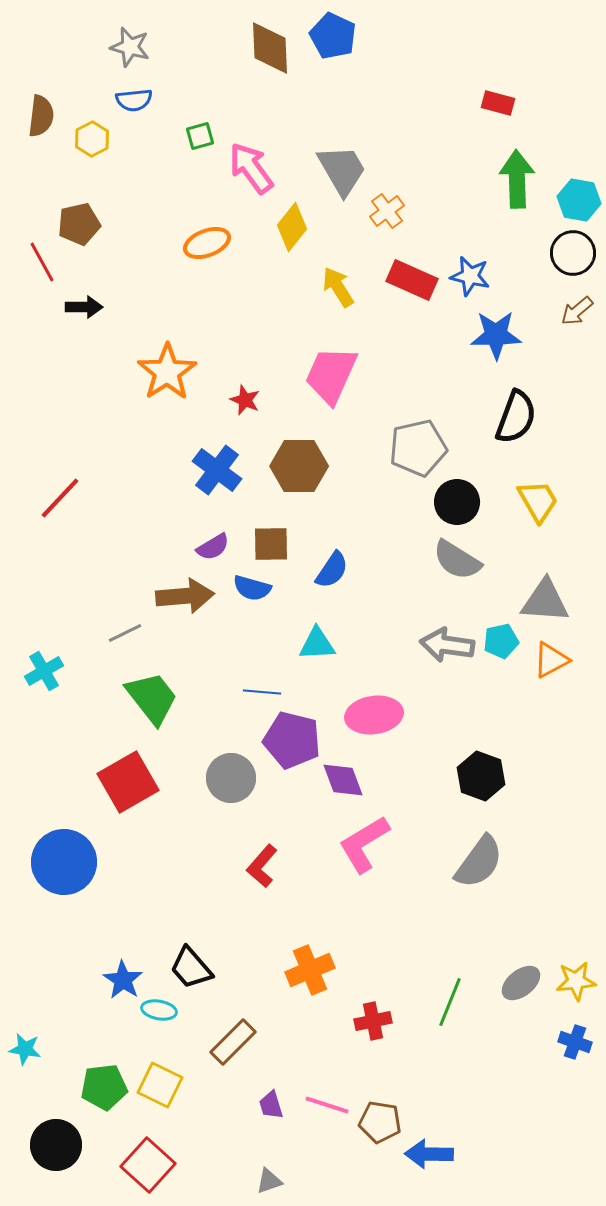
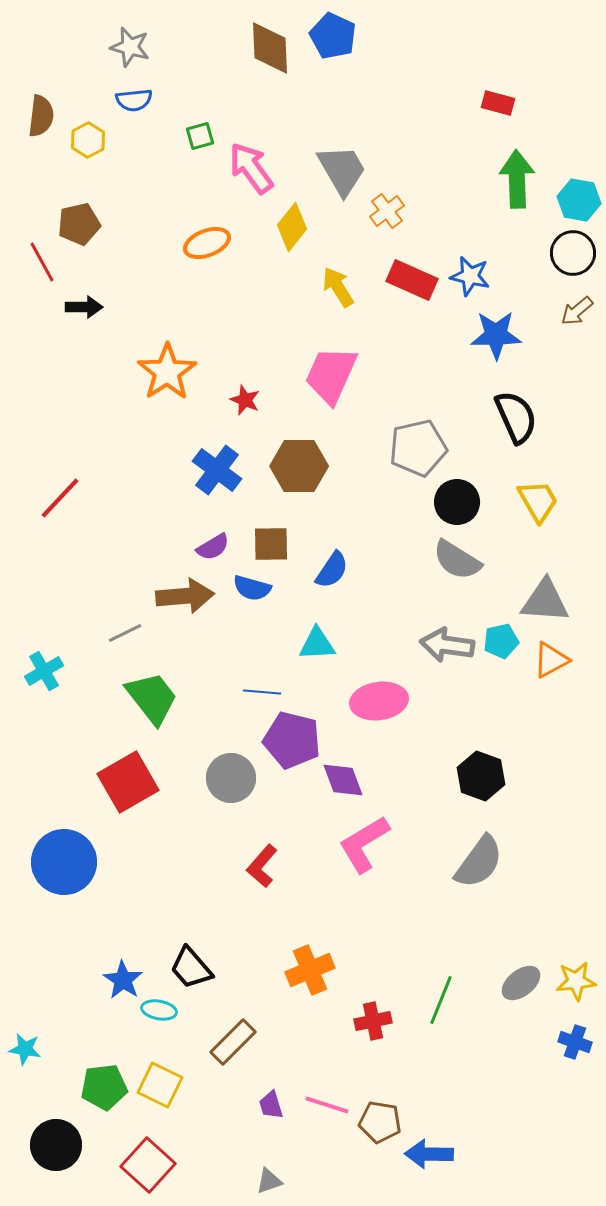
yellow hexagon at (92, 139): moved 4 px left, 1 px down
black semicircle at (516, 417): rotated 44 degrees counterclockwise
pink ellipse at (374, 715): moved 5 px right, 14 px up
green line at (450, 1002): moved 9 px left, 2 px up
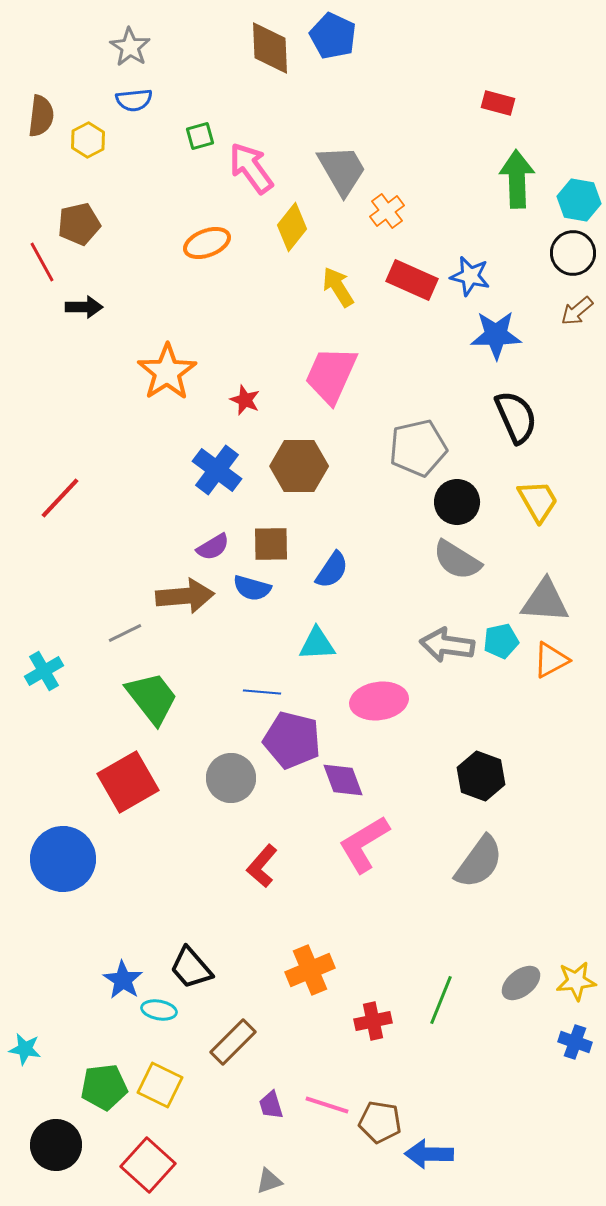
gray star at (130, 47): rotated 18 degrees clockwise
blue circle at (64, 862): moved 1 px left, 3 px up
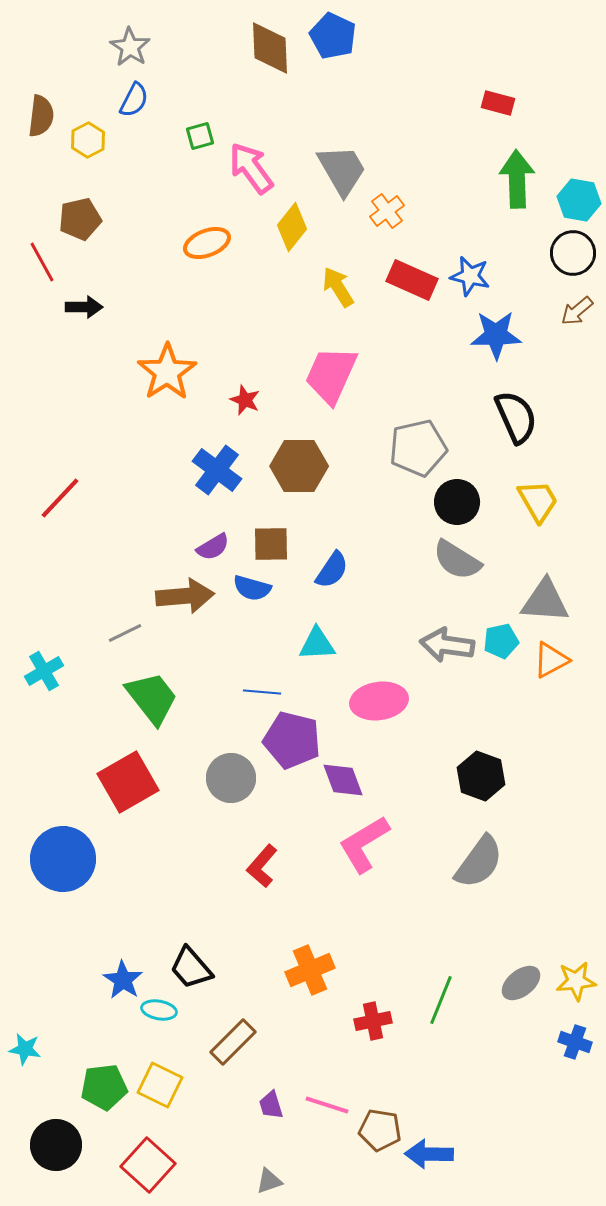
blue semicircle at (134, 100): rotated 57 degrees counterclockwise
brown pentagon at (79, 224): moved 1 px right, 5 px up
brown pentagon at (380, 1122): moved 8 px down
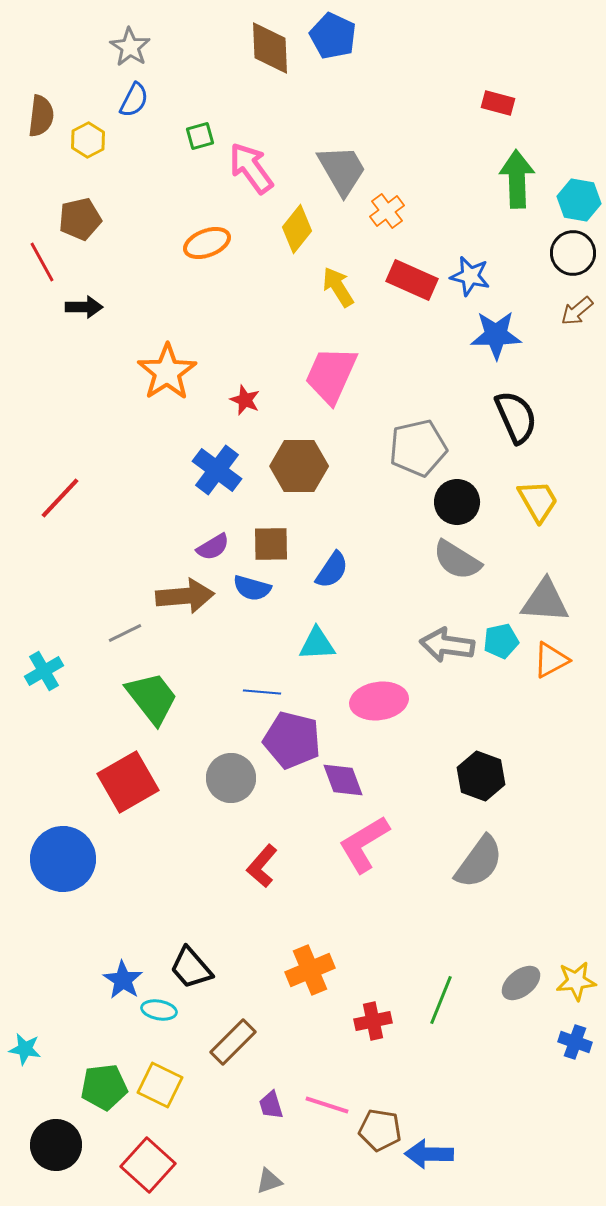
yellow diamond at (292, 227): moved 5 px right, 2 px down
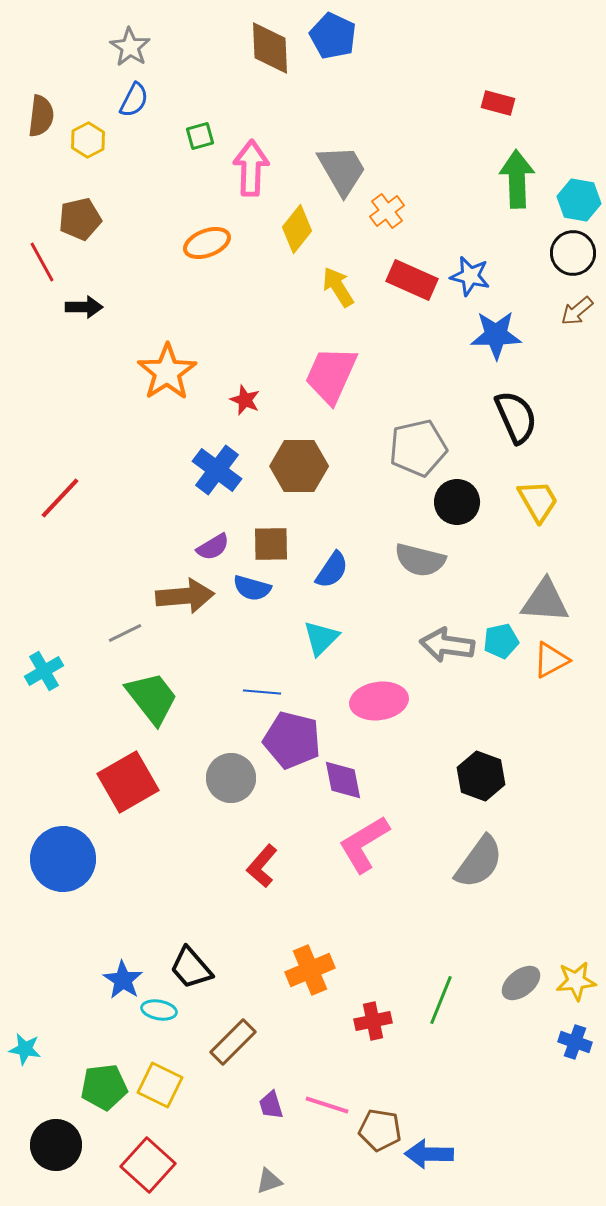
pink arrow at (251, 168): rotated 38 degrees clockwise
gray semicircle at (457, 560): moved 37 px left; rotated 18 degrees counterclockwise
cyan triangle at (317, 644): moved 4 px right, 6 px up; rotated 42 degrees counterclockwise
purple diamond at (343, 780): rotated 9 degrees clockwise
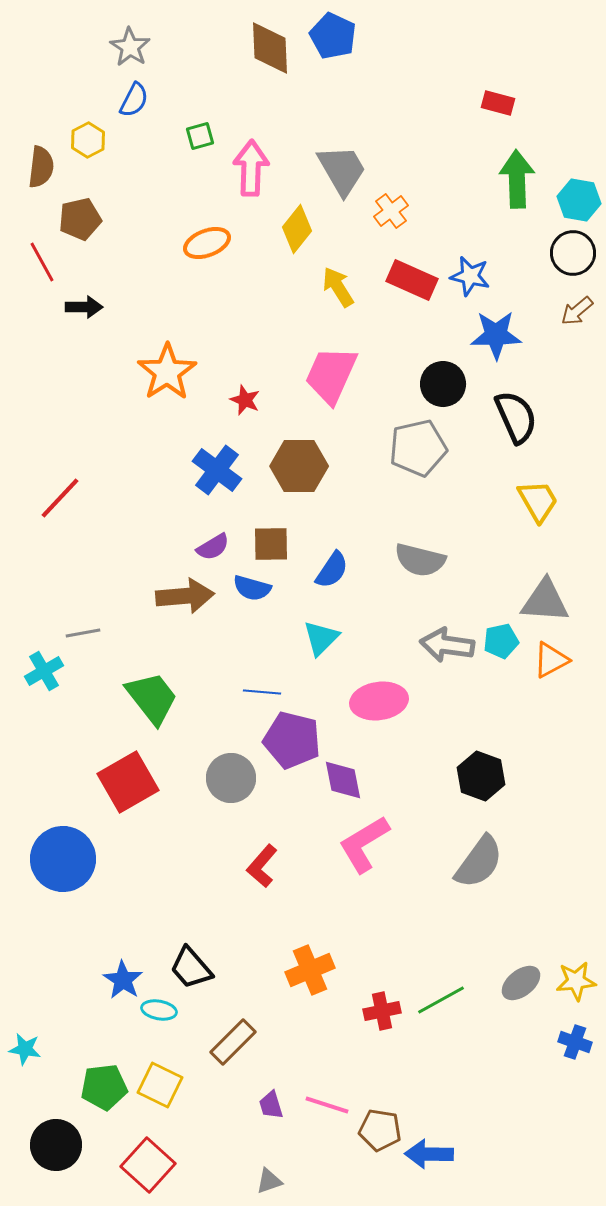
brown semicircle at (41, 116): moved 51 px down
orange cross at (387, 211): moved 4 px right
black circle at (457, 502): moved 14 px left, 118 px up
gray line at (125, 633): moved 42 px left; rotated 16 degrees clockwise
green line at (441, 1000): rotated 39 degrees clockwise
red cross at (373, 1021): moved 9 px right, 10 px up
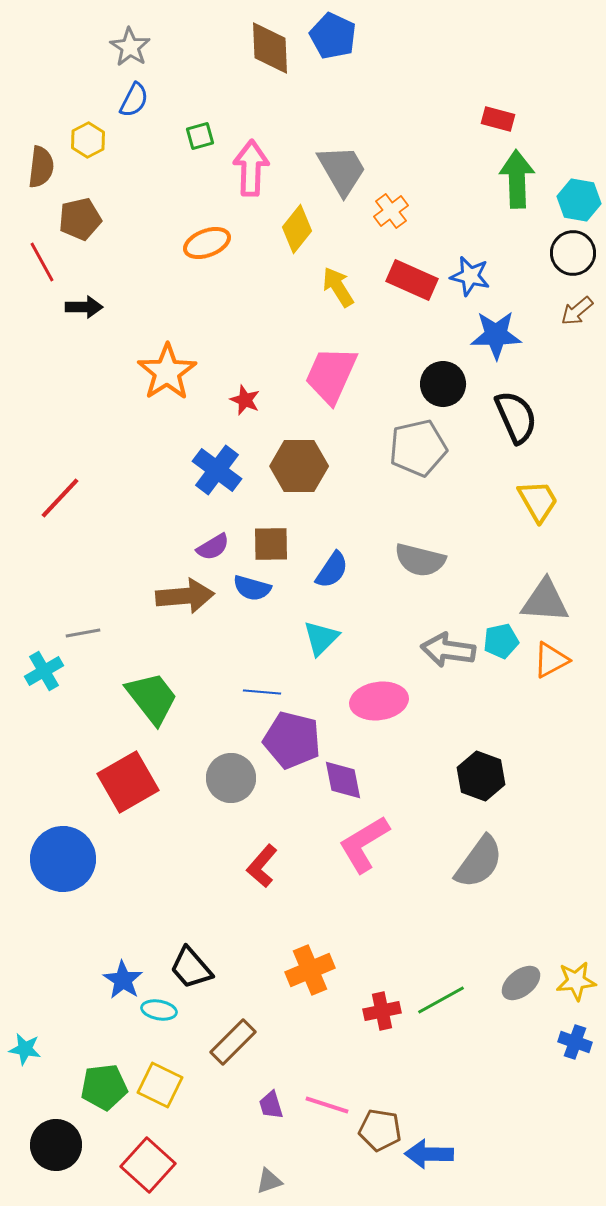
red rectangle at (498, 103): moved 16 px down
gray arrow at (447, 645): moved 1 px right, 5 px down
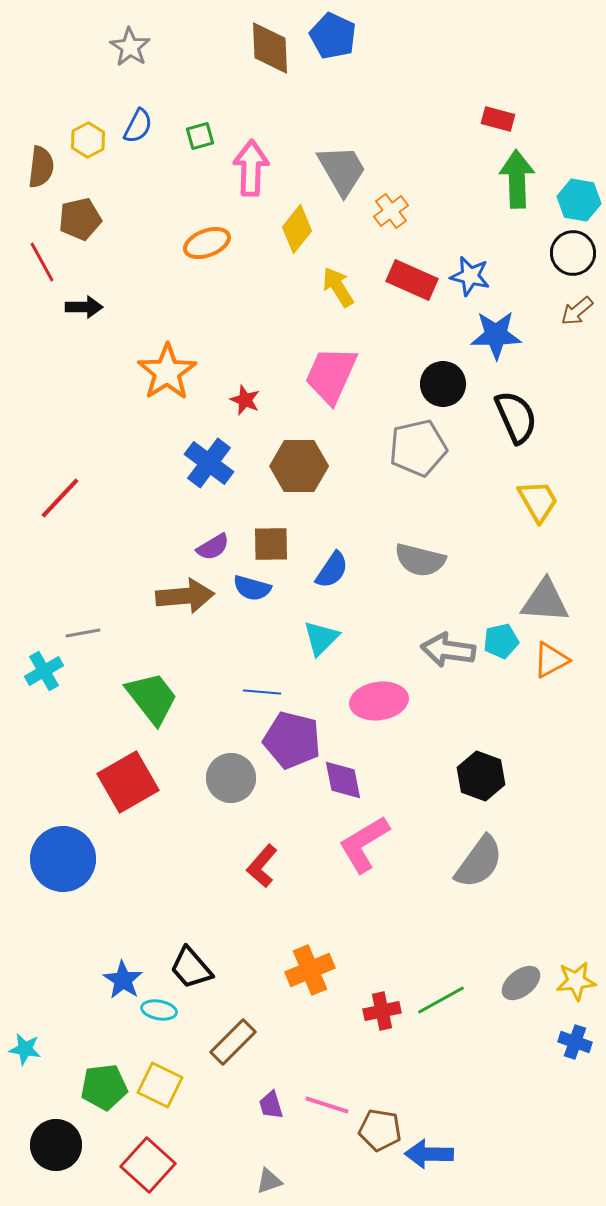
blue semicircle at (134, 100): moved 4 px right, 26 px down
blue cross at (217, 470): moved 8 px left, 7 px up
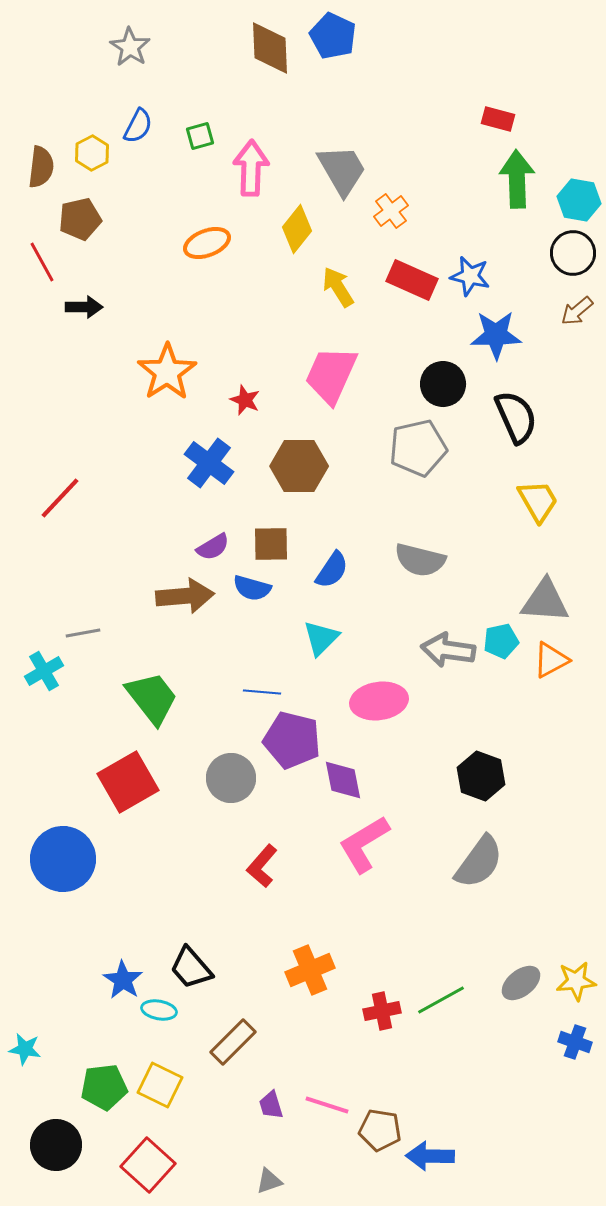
yellow hexagon at (88, 140): moved 4 px right, 13 px down
blue arrow at (429, 1154): moved 1 px right, 2 px down
